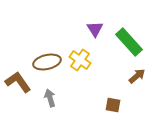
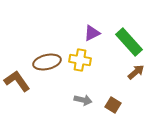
purple triangle: moved 3 px left, 4 px down; rotated 36 degrees clockwise
yellow cross: rotated 25 degrees counterclockwise
brown arrow: moved 1 px left, 4 px up
brown L-shape: moved 1 px left, 1 px up
gray arrow: moved 33 px right, 2 px down; rotated 120 degrees clockwise
brown square: rotated 21 degrees clockwise
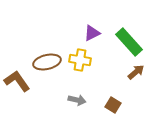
gray arrow: moved 6 px left
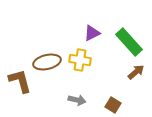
brown L-shape: moved 3 px right; rotated 20 degrees clockwise
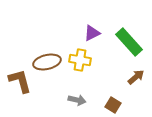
brown arrow: moved 5 px down
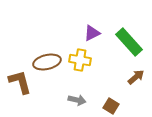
brown L-shape: moved 1 px down
brown square: moved 2 px left, 1 px down
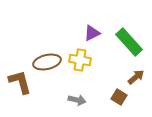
brown square: moved 8 px right, 9 px up
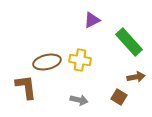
purple triangle: moved 13 px up
brown arrow: rotated 30 degrees clockwise
brown L-shape: moved 6 px right, 5 px down; rotated 8 degrees clockwise
gray arrow: moved 2 px right
